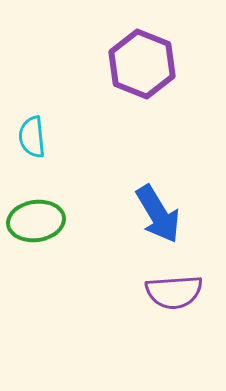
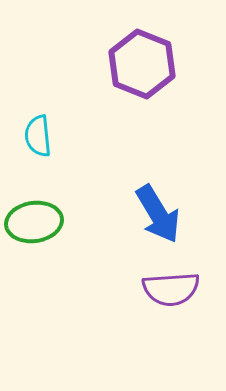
cyan semicircle: moved 6 px right, 1 px up
green ellipse: moved 2 px left, 1 px down
purple semicircle: moved 3 px left, 3 px up
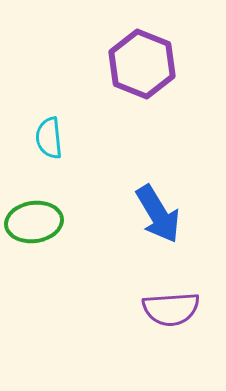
cyan semicircle: moved 11 px right, 2 px down
purple semicircle: moved 20 px down
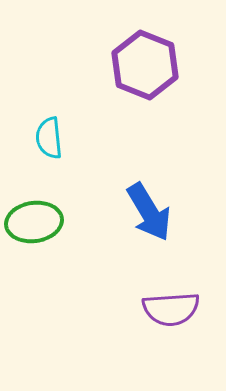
purple hexagon: moved 3 px right, 1 px down
blue arrow: moved 9 px left, 2 px up
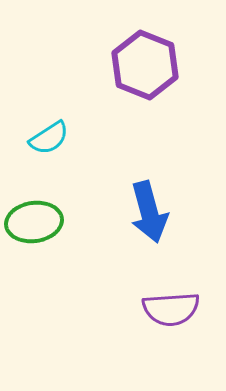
cyan semicircle: rotated 117 degrees counterclockwise
blue arrow: rotated 16 degrees clockwise
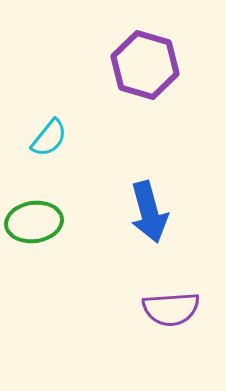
purple hexagon: rotated 6 degrees counterclockwise
cyan semicircle: rotated 18 degrees counterclockwise
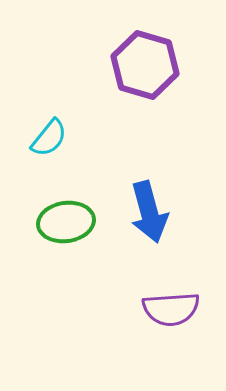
green ellipse: moved 32 px right
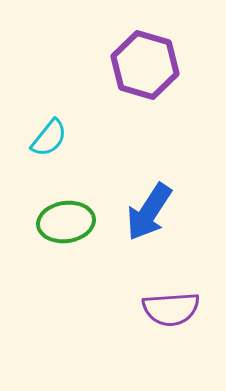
blue arrow: rotated 48 degrees clockwise
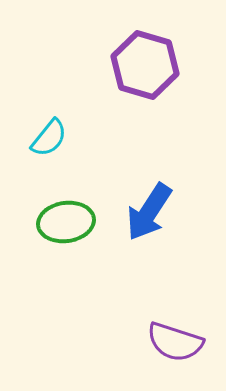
purple semicircle: moved 4 px right, 33 px down; rotated 22 degrees clockwise
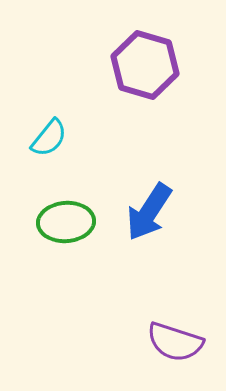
green ellipse: rotated 4 degrees clockwise
